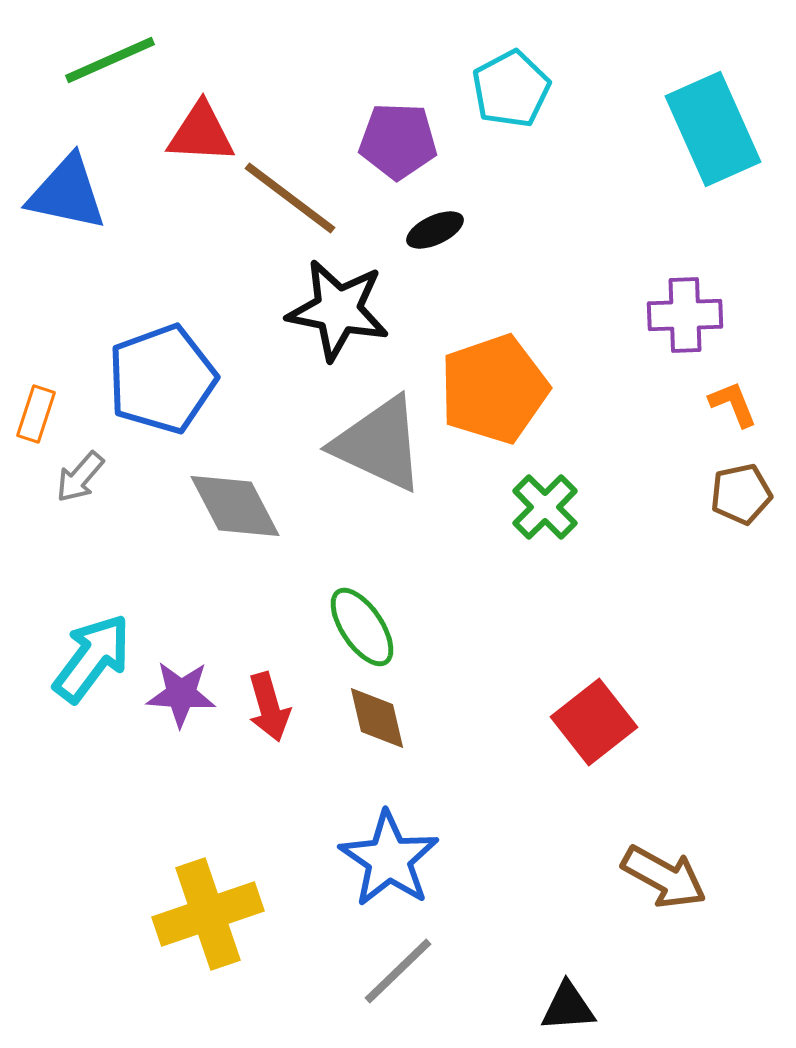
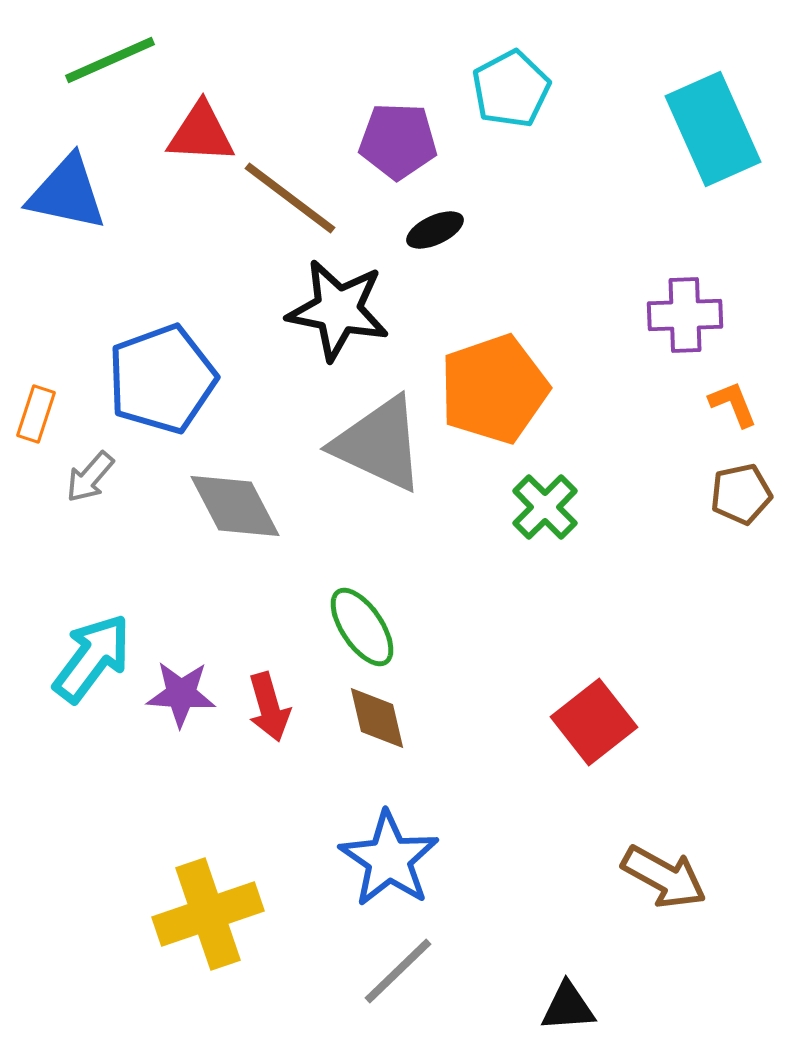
gray arrow: moved 10 px right
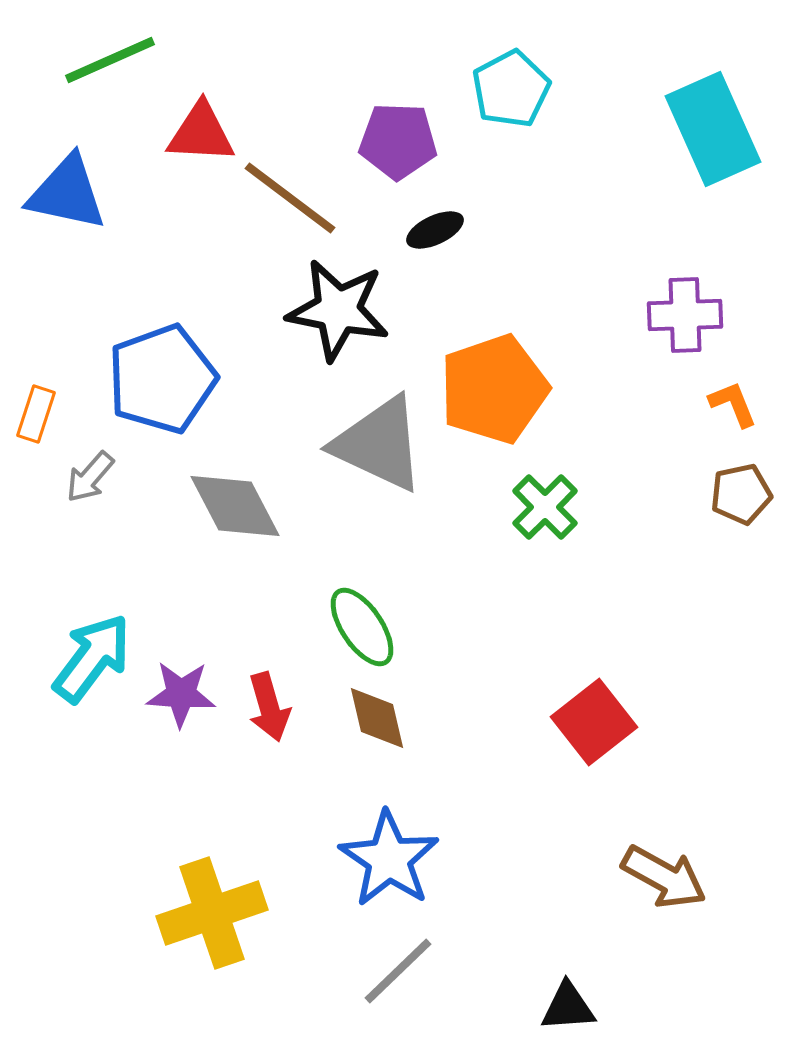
yellow cross: moved 4 px right, 1 px up
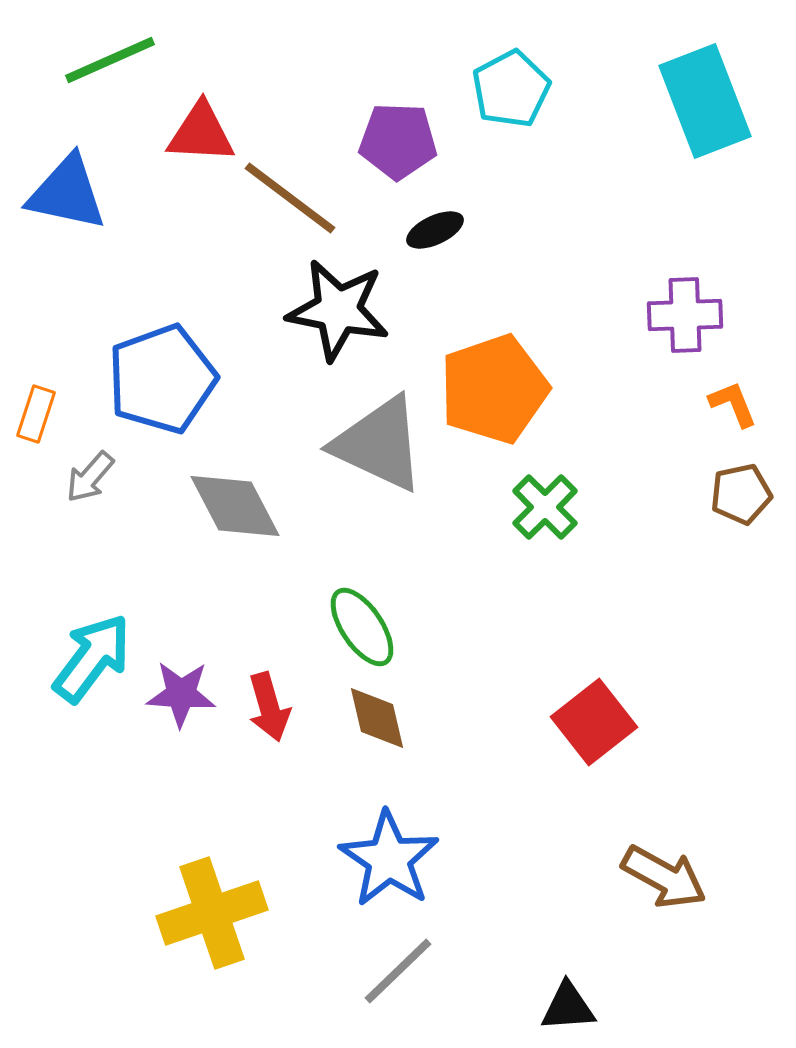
cyan rectangle: moved 8 px left, 28 px up; rotated 3 degrees clockwise
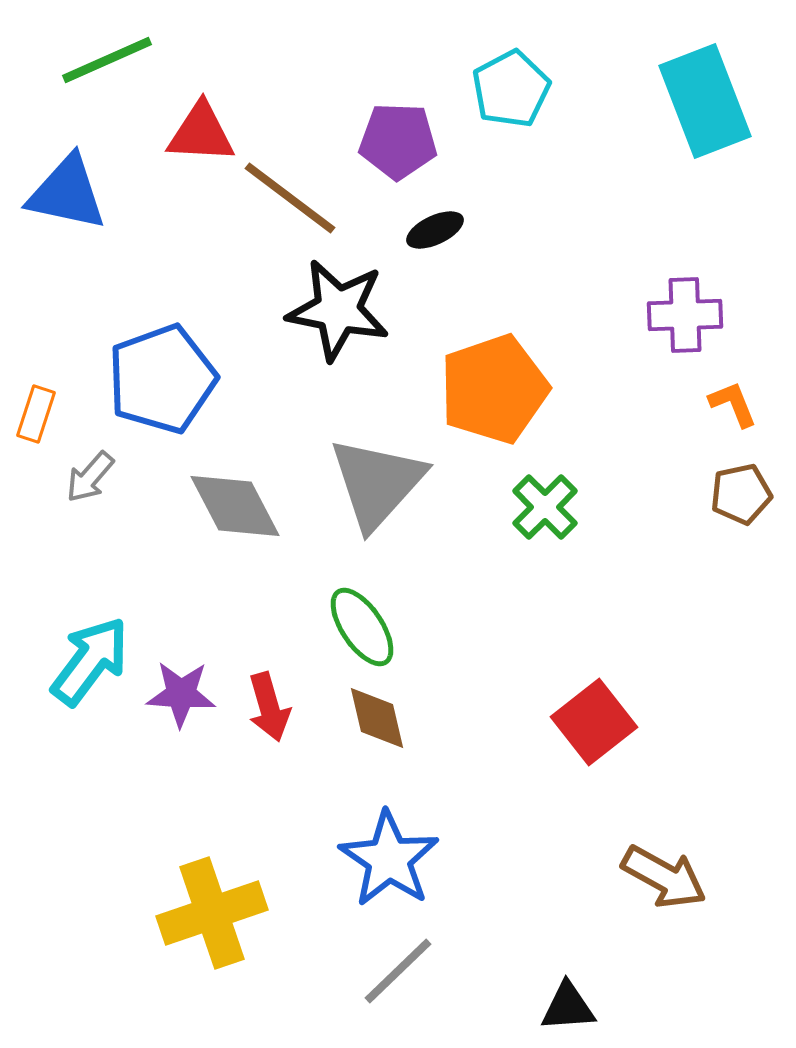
green line: moved 3 px left
gray triangle: moved 2 px left, 39 px down; rotated 47 degrees clockwise
cyan arrow: moved 2 px left, 3 px down
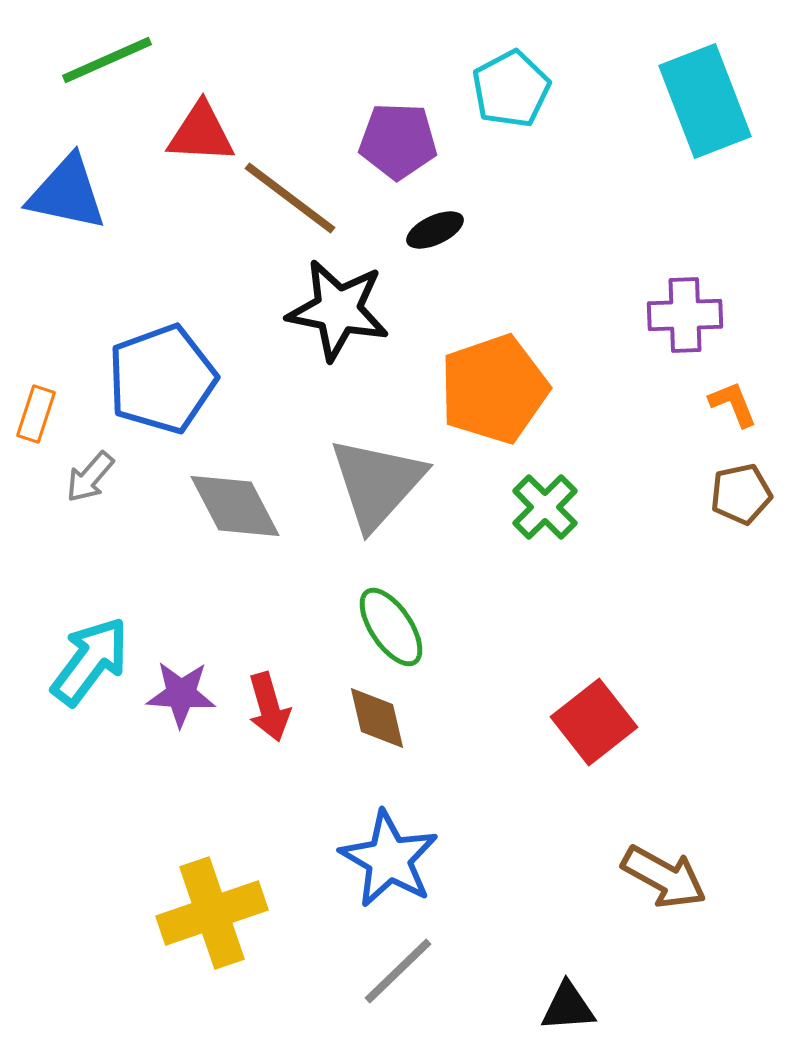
green ellipse: moved 29 px right
blue star: rotated 4 degrees counterclockwise
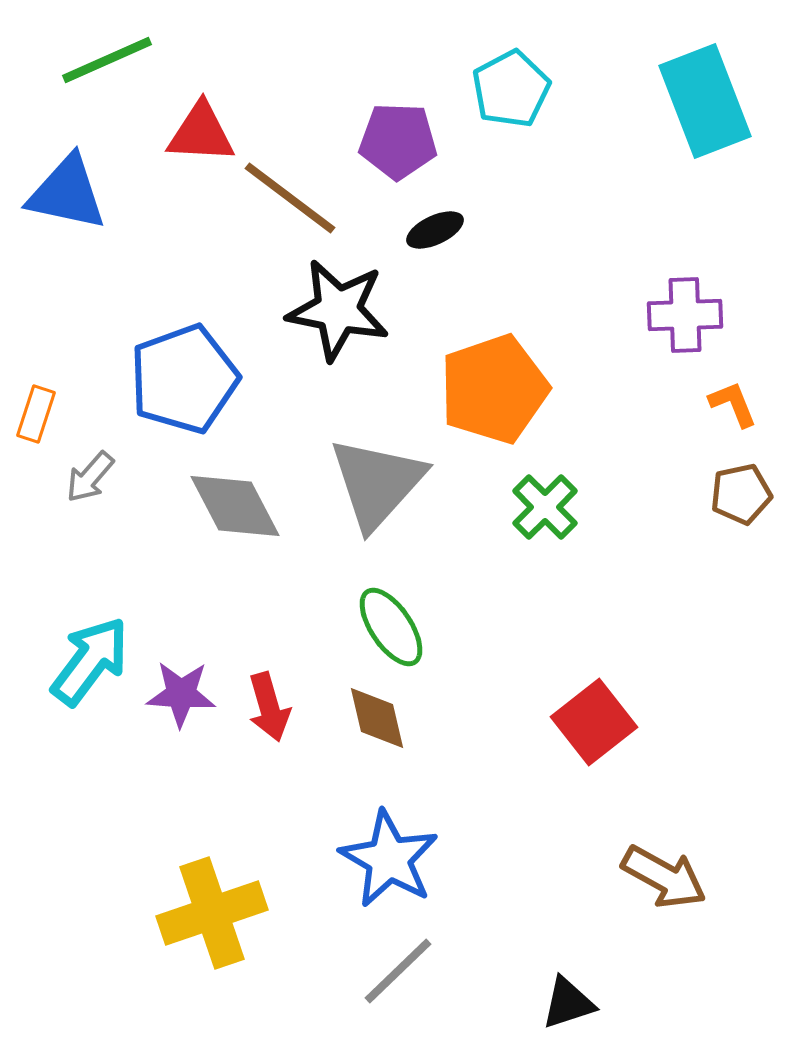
blue pentagon: moved 22 px right
black triangle: moved 4 px up; rotated 14 degrees counterclockwise
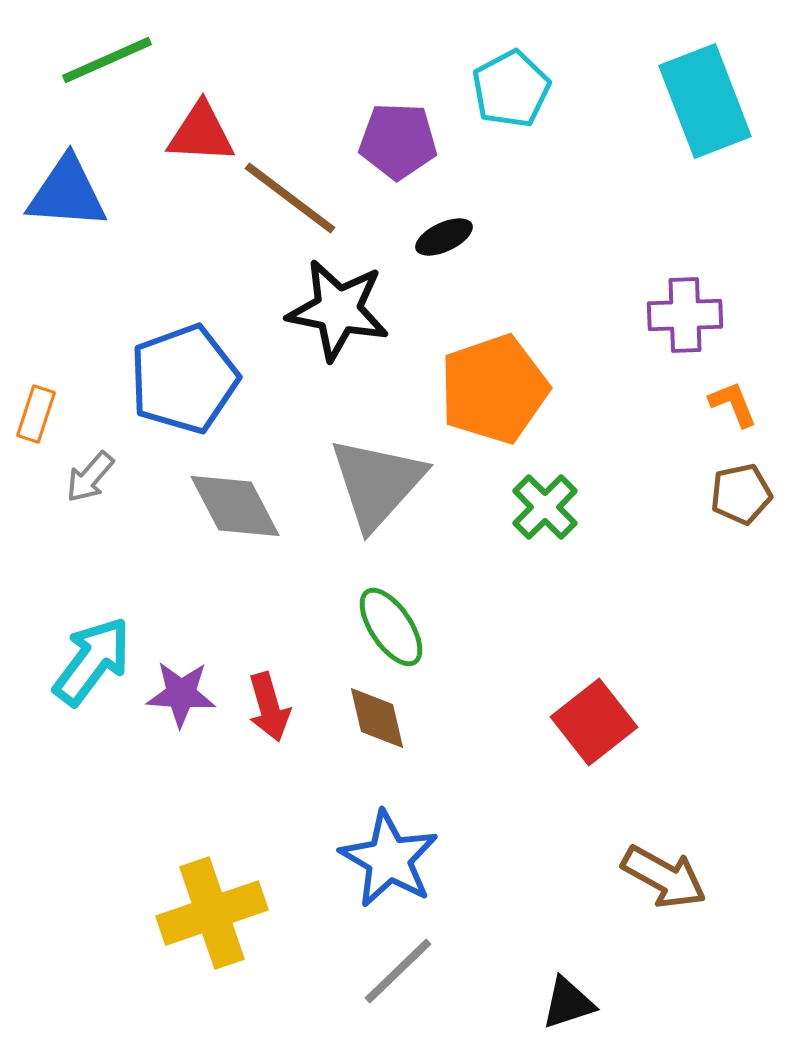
blue triangle: rotated 8 degrees counterclockwise
black ellipse: moved 9 px right, 7 px down
cyan arrow: moved 2 px right
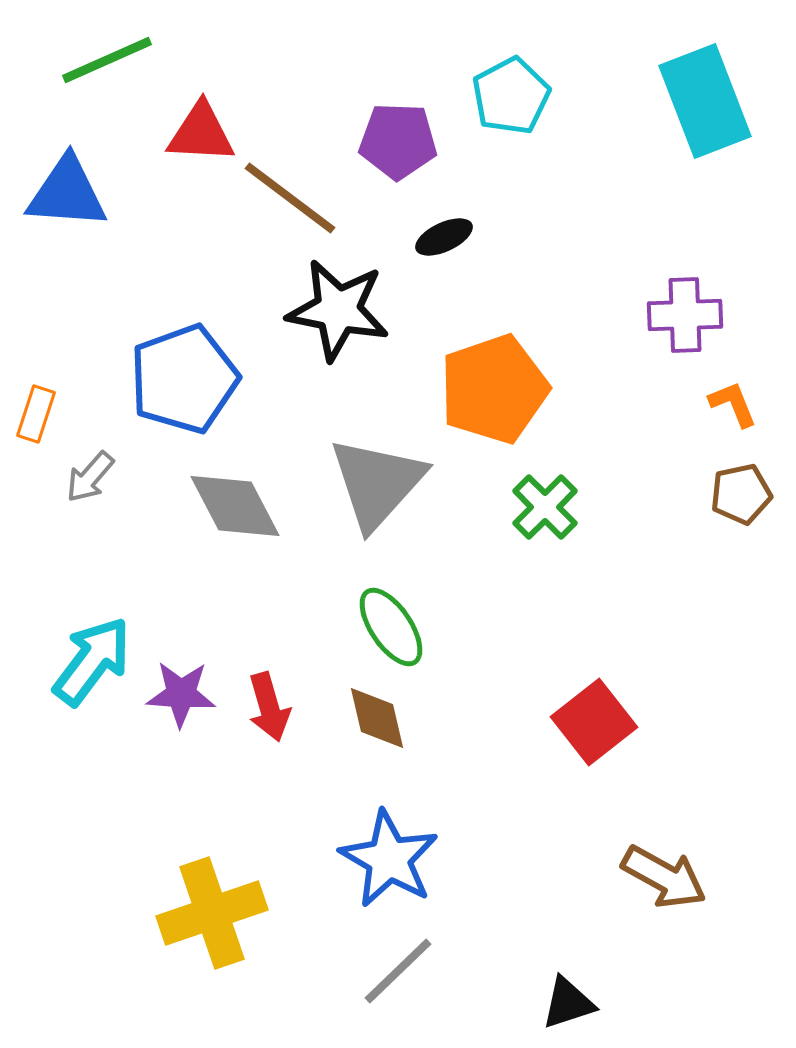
cyan pentagon: moved 7 px down
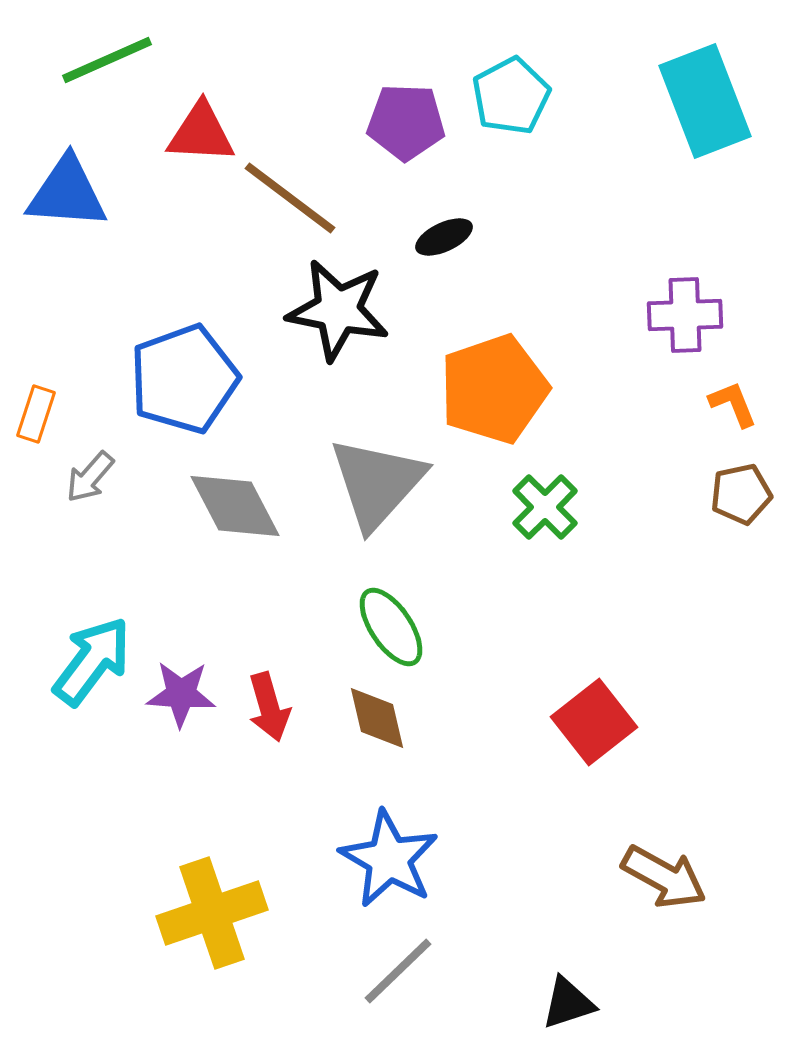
purple pentagon: moved 8 px right, 19 px up
